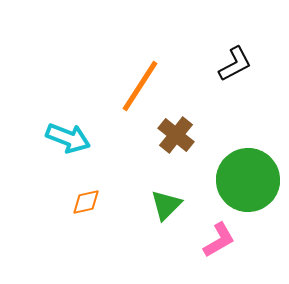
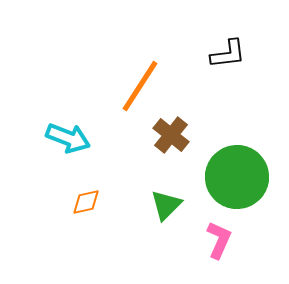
black L-shape: moved 7 px left, 10 px up; rotated 21 degrees clockwise
brown cross: moved 5 px left
green circle: moved 11 px left, 3 px up
pink L-shape: rotated 36 degrees counterclockwise
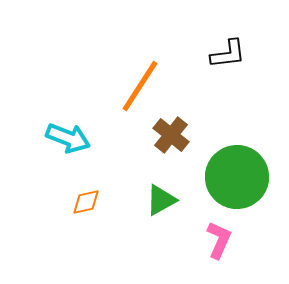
green triangle: moved 5 px left, 5 px up; rotated 16 degrees clockwise
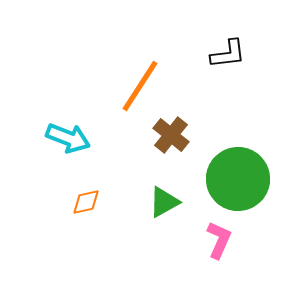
green circle: moved 1 px right, 2 px down
green triangle: moved 3 px right, 2 px down
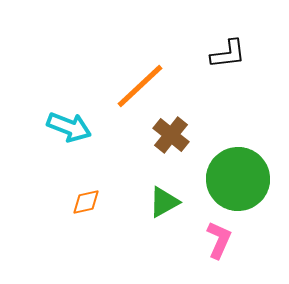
orange line: rotated 14 degrees clockwise
cyan arrow: moved 1 px right, 11 px up
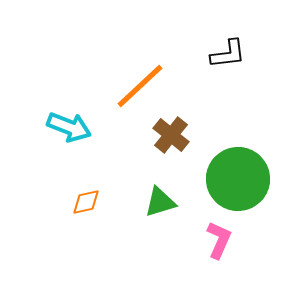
green triangle: moved 4 px left; rotated 12 degrees clockwise
